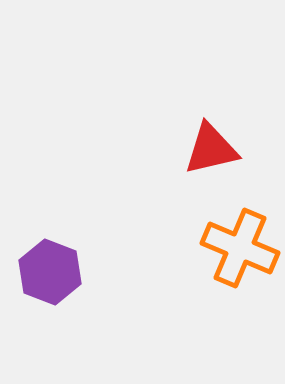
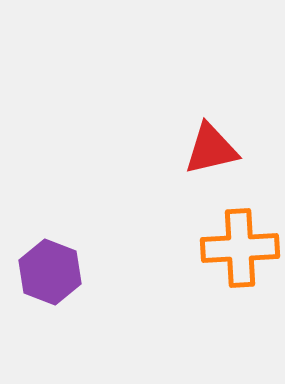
orange cross: rotated 26 degrees counterclockwise
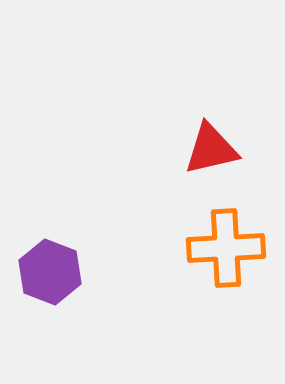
orange cross: moved 14 px left
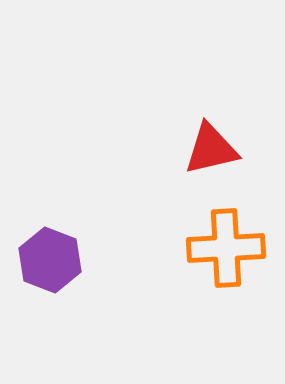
purple hexagon: moved 12 px up
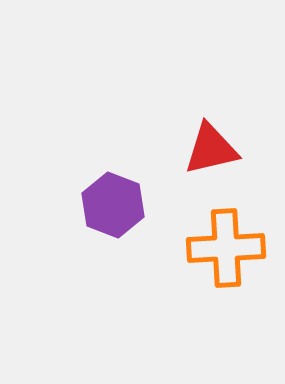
purple hexagon: moved 63 px right, 55 px up
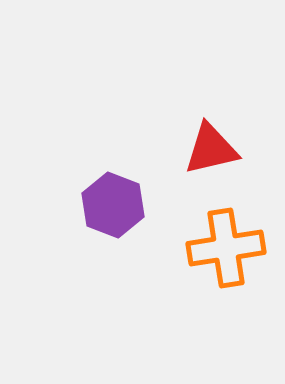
orange cross: rotated 6 degrees counterclockwise
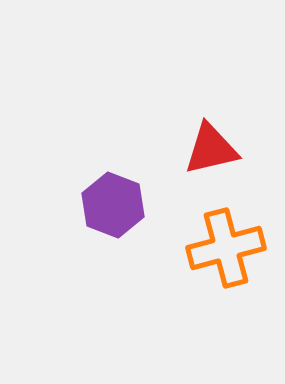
orange cross: rotated 6 degrees counterclockwise
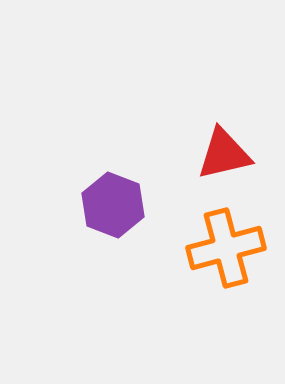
red triangle: moved 13 px right, 5 px down
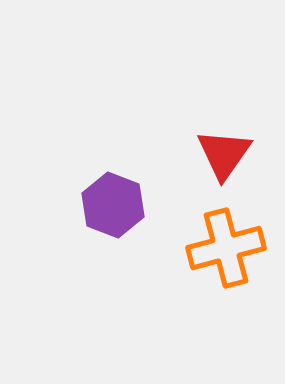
red triangle: rotated 42 degrees counterclockwise
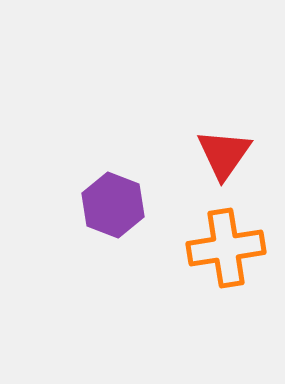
orange cross: rotated 6 degrees clockwise
